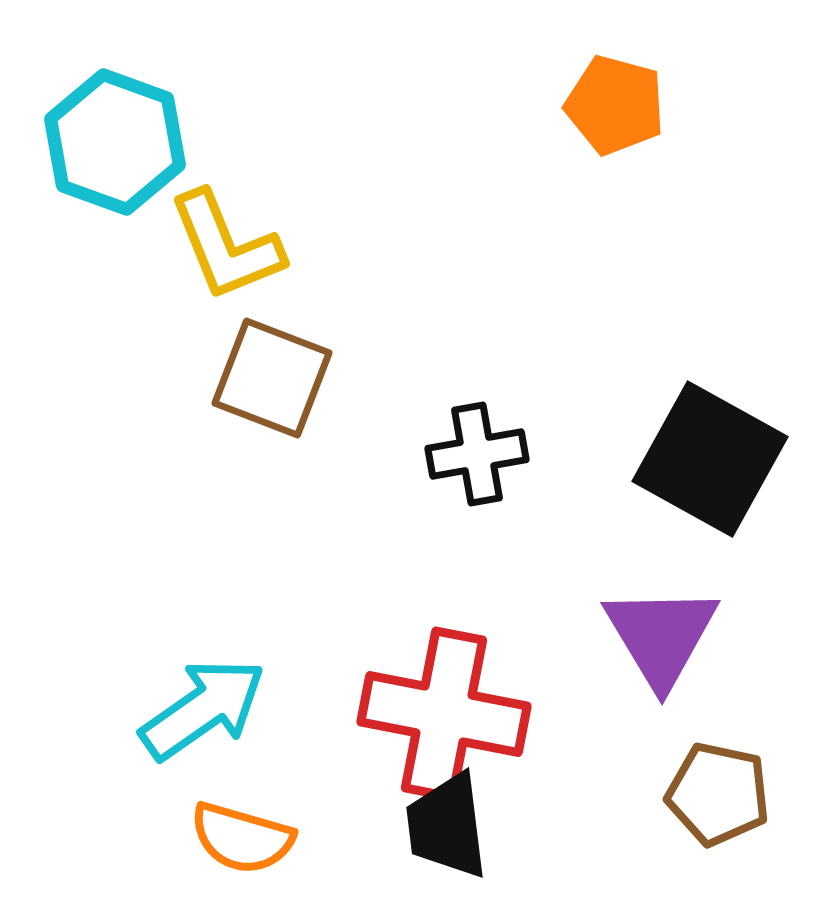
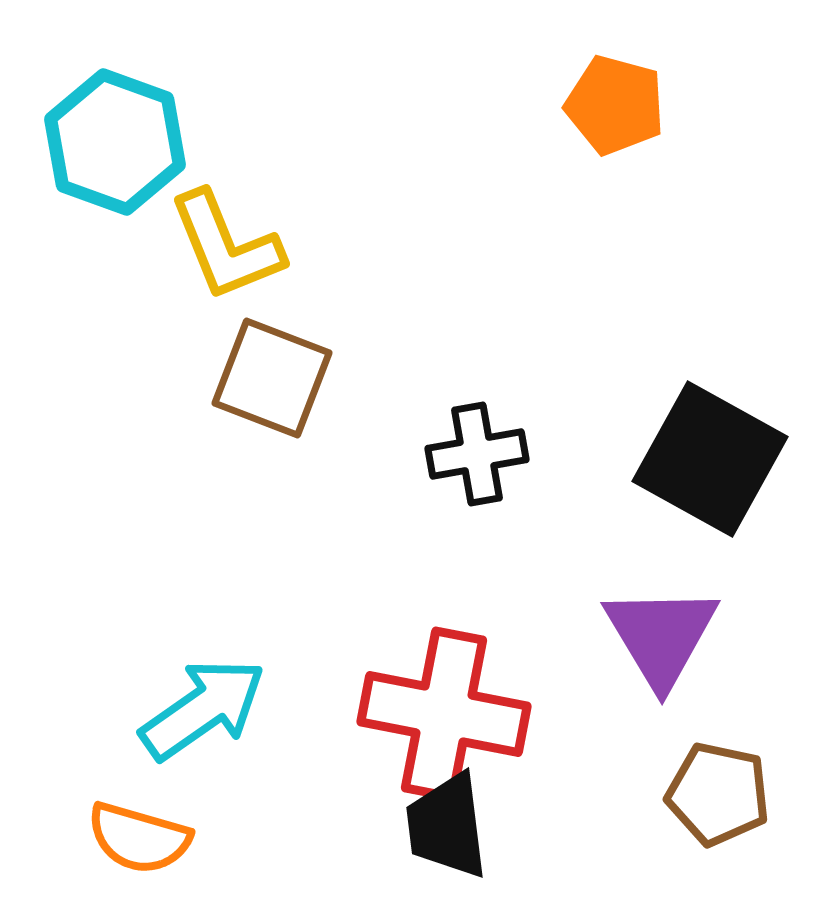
orange semicircle: moved 103 px left
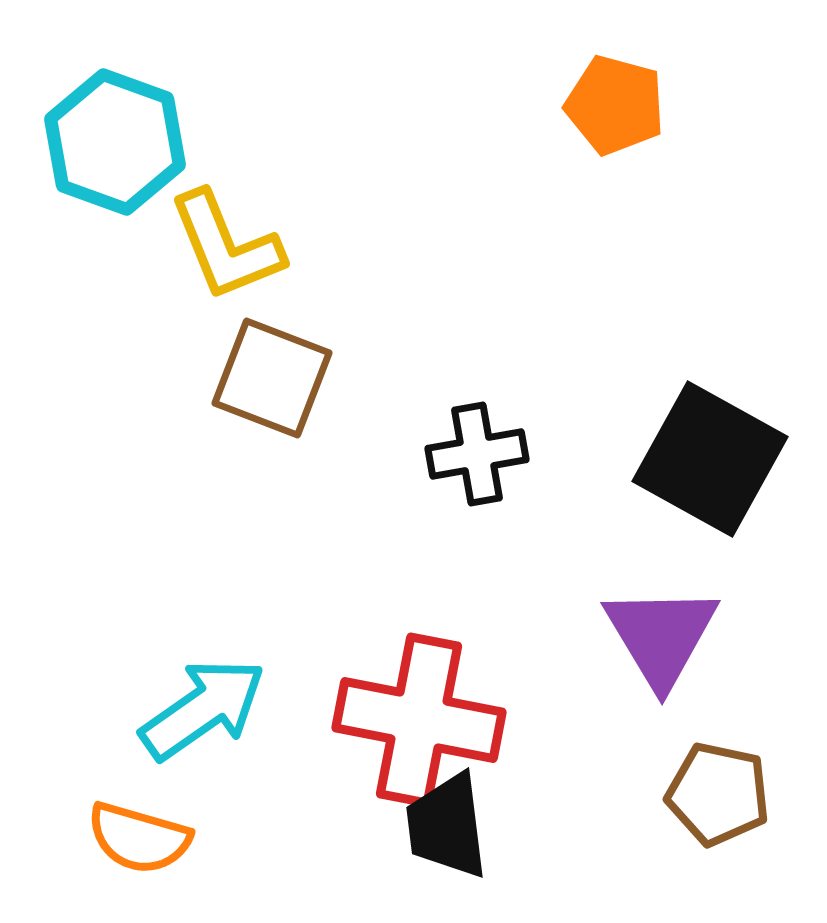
red cross: moved 25 px left, 6 px down
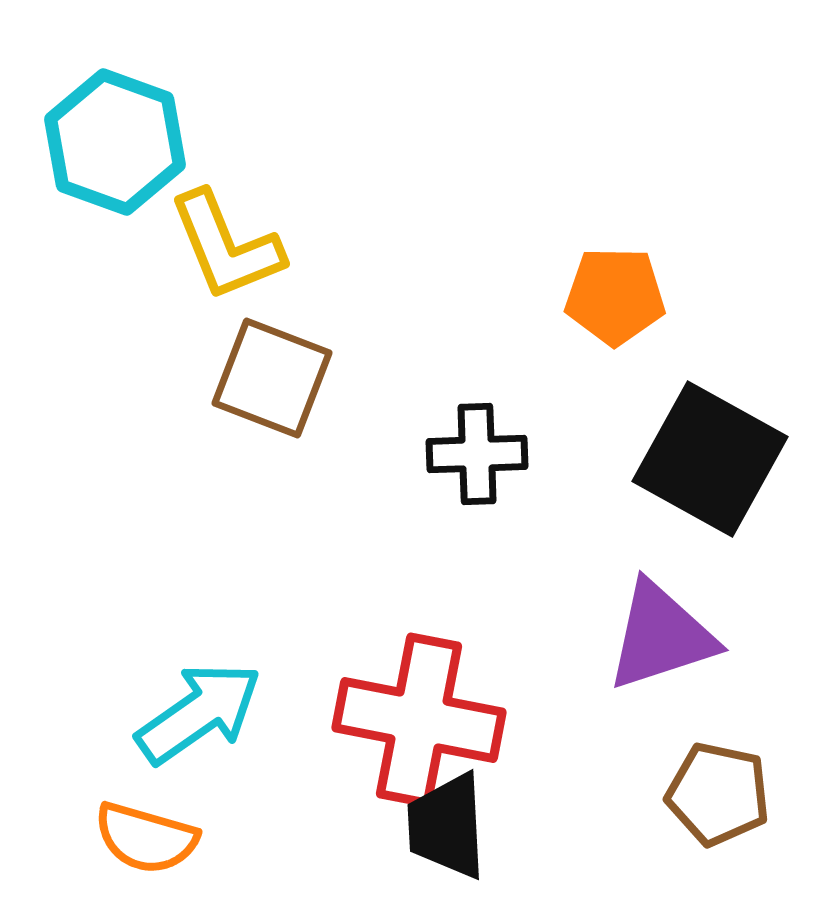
orange pentagon: moved 191 px down; rotated 14 degrees counterclockwise
black cross: rotated 8 degrees clockwise
purple triangle: rotated 43 degrees clockwise
cyan arrow: moved 4 px left, 4 px down
black trapezoid: rotated 4 degrees clockwise
orange semicircle: moved 7 px right
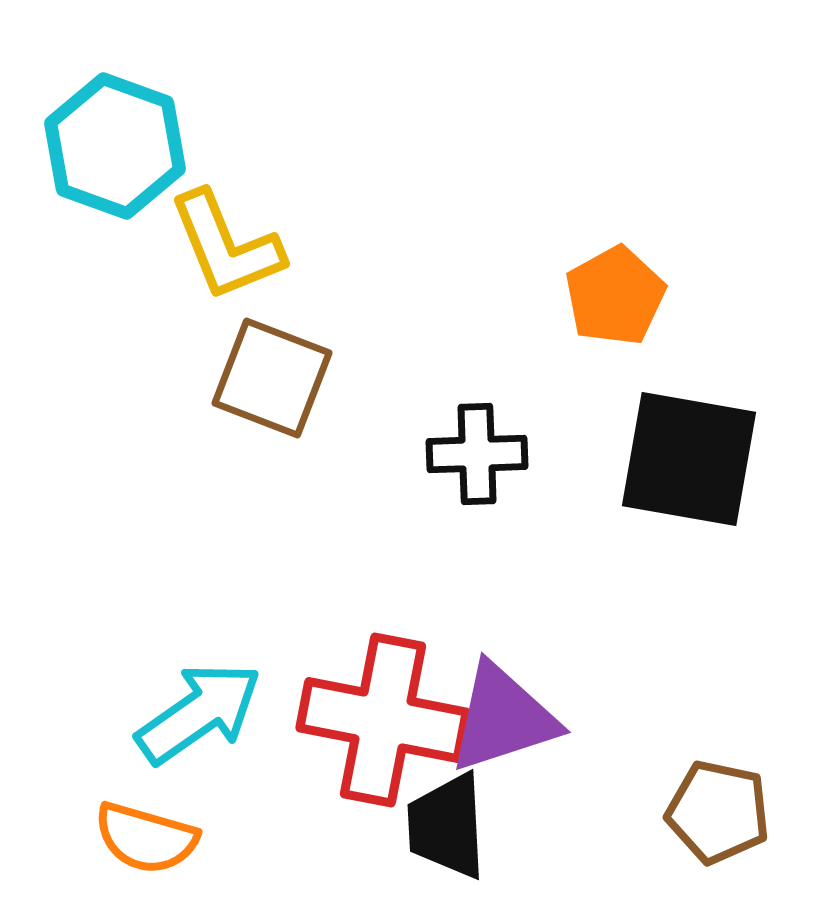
cyan hexagon: moved 4 px down
orange pentagon: rotated 30 degrees counterclockwise
black square: moved 21 px left; rotated 19 degrees counterclockwise
purple triangle: moved 158 px left, 82 px down
red cross: moved 36 px left
brown pentagon: moved 18 px down
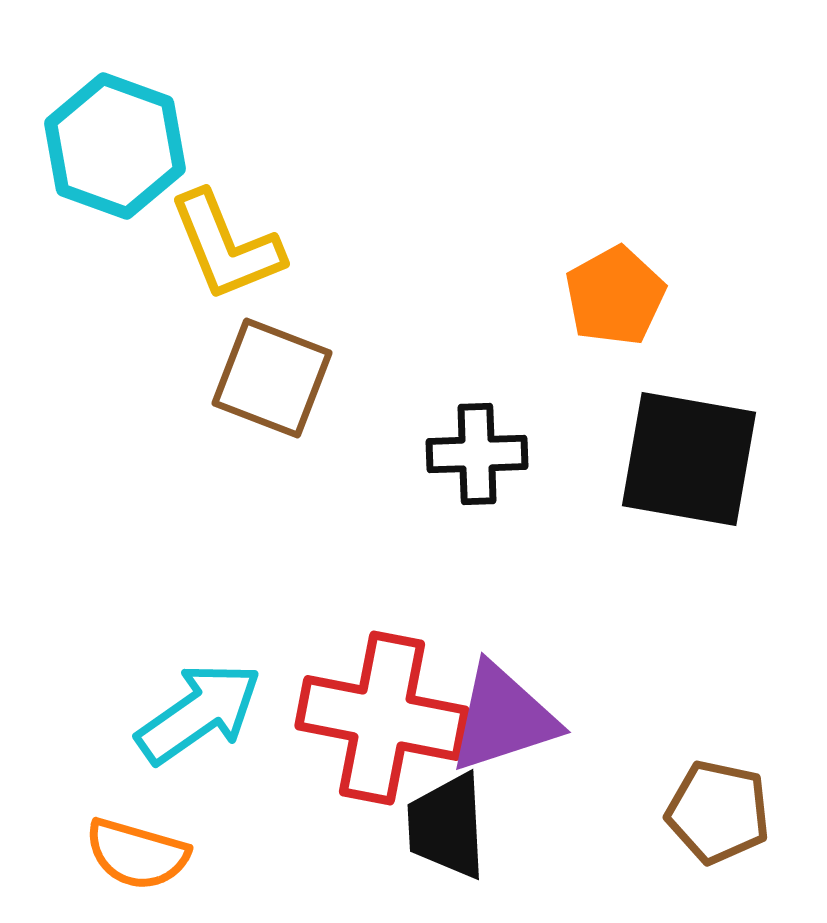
red cross: moved 1 px left, 2 px up
orange semicircle: moved 9 px left, 16 px down
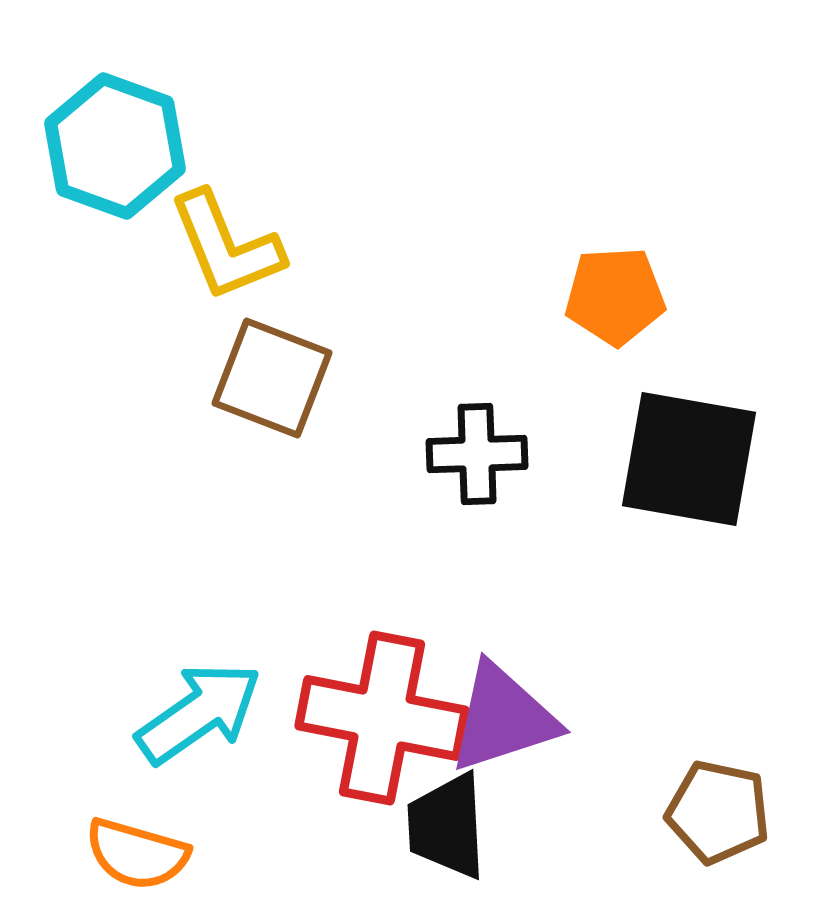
orange pentagon: rotated 26 degrees clockwise
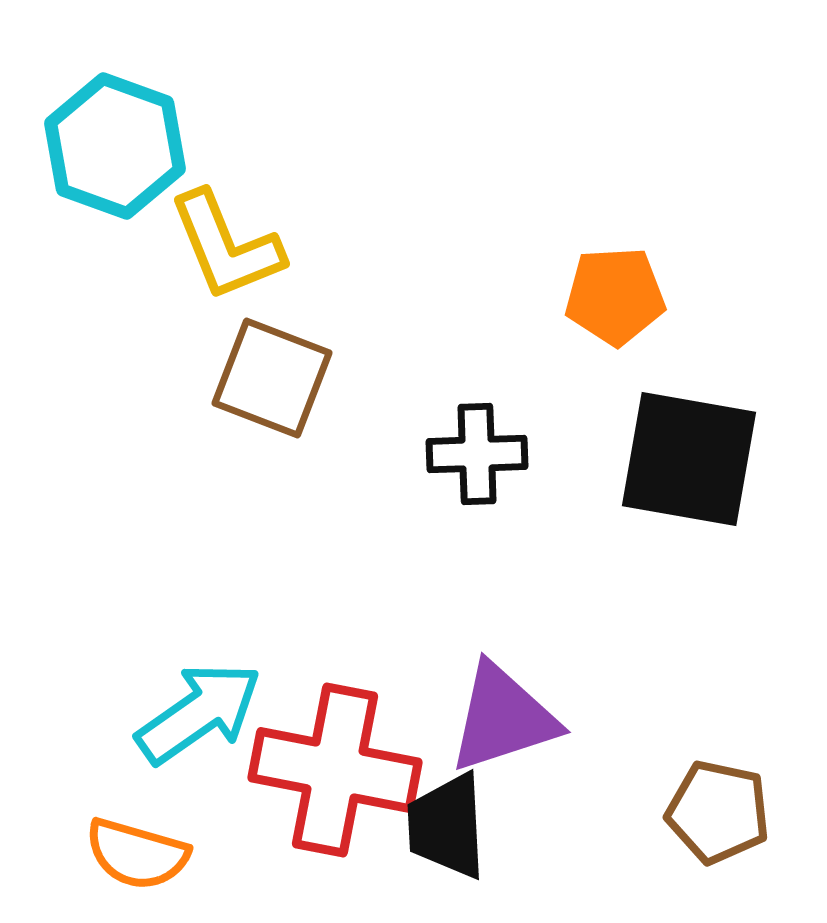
red cross: moved 47 px left, 52 px down
